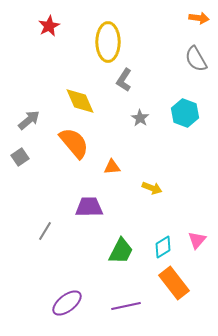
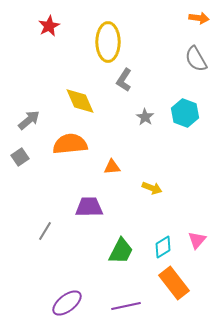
gray star: moved 5 px right, 1 px up
orange semicircle: moved 4 px left, 1 px down; rotated 56 degrees counterclockwise
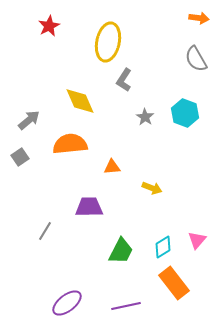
yellow ellipse: rotated 12 degrees clockwise
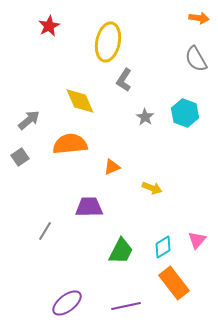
orange triangle: rotated 18 degrees counterclockwise
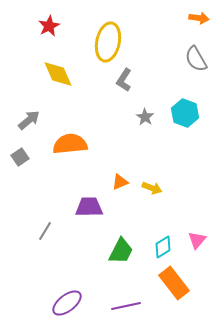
yellow diamond: moved 22 px left, 27 px up
orange triangle: moved 8 px right, 15 px down
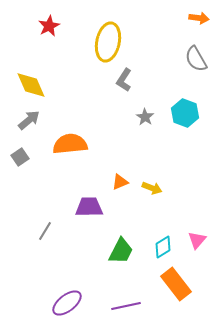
yellow diamond: moved 27 px left, 11 px down
orange rectangle: moved 2 px right, 1 px down
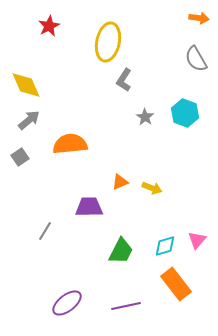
yellow diamond: moved 5 px left
cyan diamond: moved 2 px right, 1 px up; rotated 15 degrees clockwise
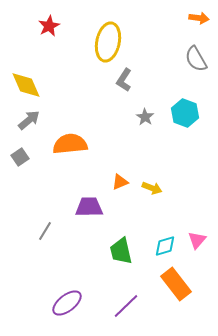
green trapezoid: rotated 140 degrees clockwise
purple line: rotated 32 degrees counterclockwise
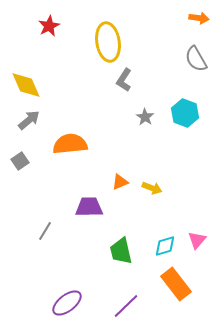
yellow ellipse: rotated 21 degrees counterclockwise
gray square: moved 4 px down
